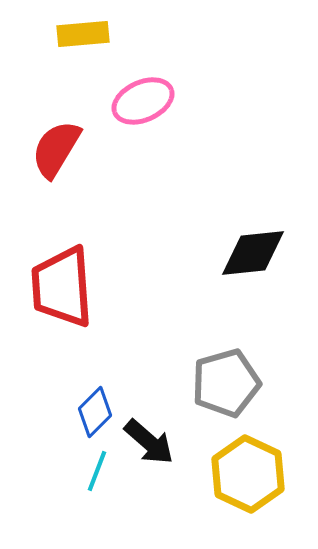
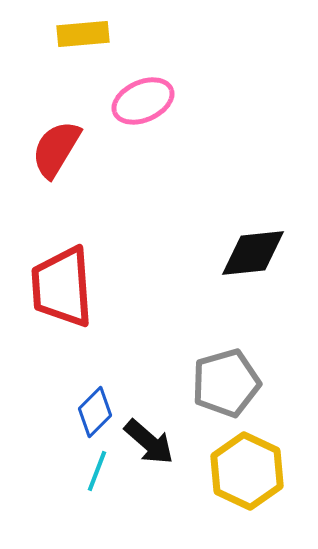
yellow hexagon: moved 1 px left, 3 px up
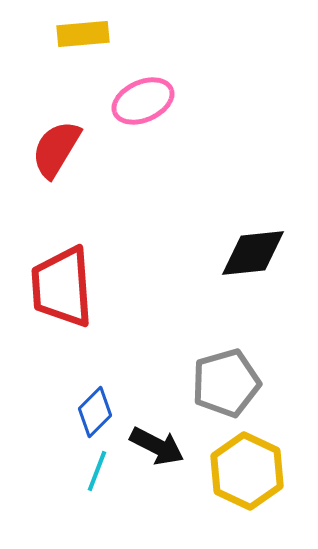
black arrow: moved 8 px right, 4 px down; rotated 14 degrees counterclockwise
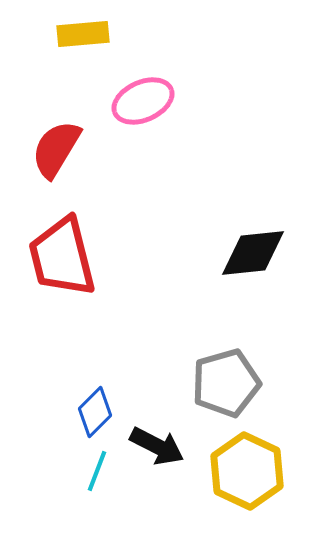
red trapezoid: moved 30 px up; rotated 10 degrees counterclockwise
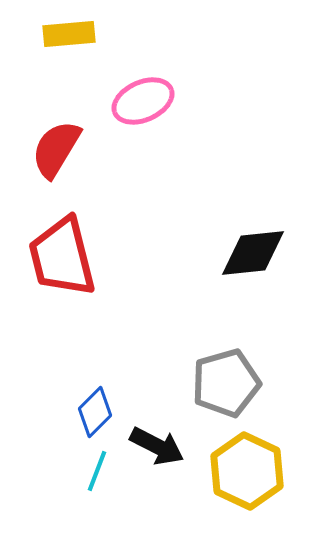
yellow rectangle: moved 14 px left
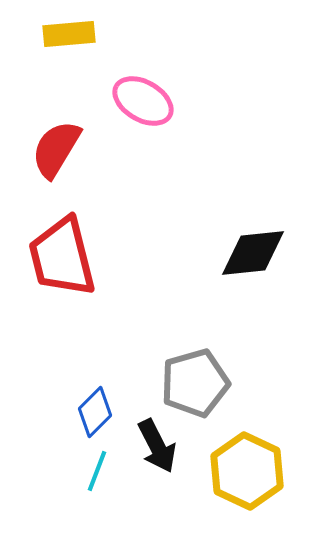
pink ellipse: rotated 54 degrees clockwise
gray pentagon: moved 31 px left
black arrow: rotated 36 degrees clockwise
